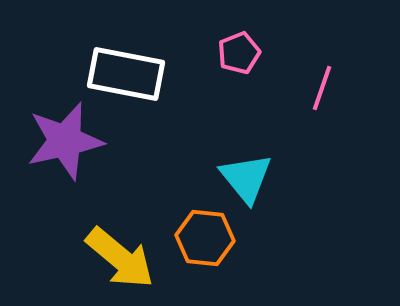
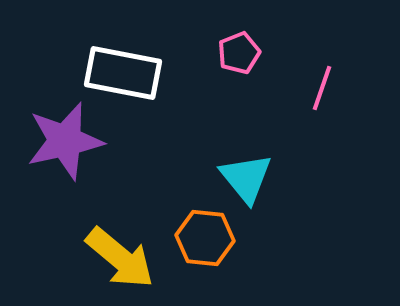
white rectangle: moved 3 px left, 1 px up
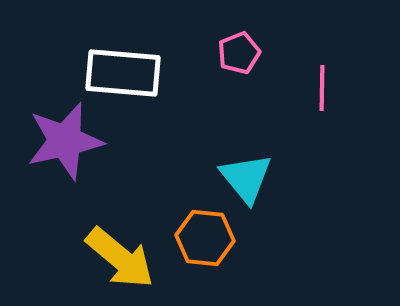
white rectangle: rotated 6 degrees counterclockwise
pink line: rotated 18 degrees counterclockwise
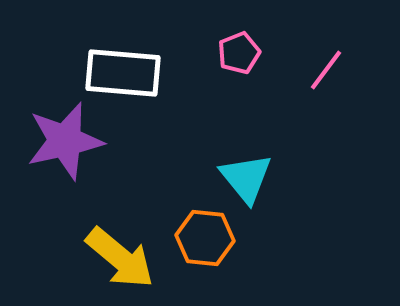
pink line: moved 4 px right, 18 px up; rotated 36 degrees clockwise
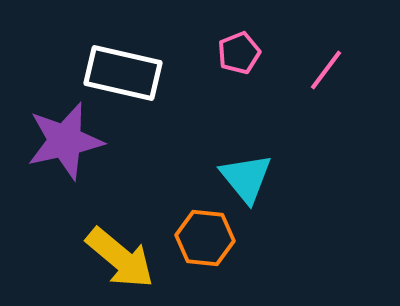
white rectangle: rotated 8 degrees clockwise
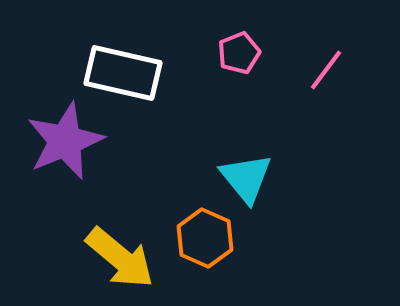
purple star: rotated 10 degrees counterclockwise
orange hexagon: rotated 18 degrees clockwise
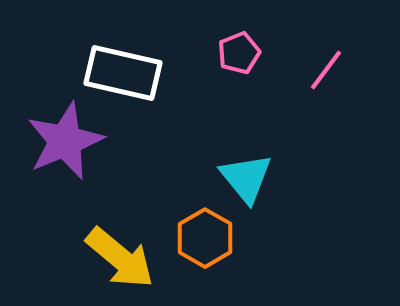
orange hexagon: rotated 6 degrees clockwise
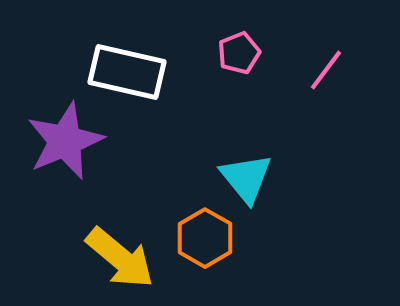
white rectangle: moved 4 px right, 1 px up
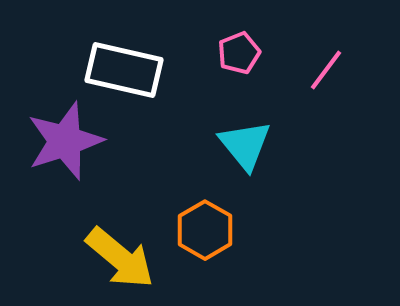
white rectangle: moved 3 px left, 2 px up
purple star: rotated 4 degrees clockwise
cyan triangle: moved 1 px left, 33 px up
orange hexagon: moved 8 px up
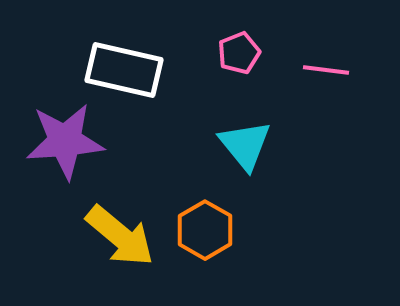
pink line: rotated 60 degrees clockwise
purple star: rotated 14 degrees clockwise
yellow arrow: moved 22 px up
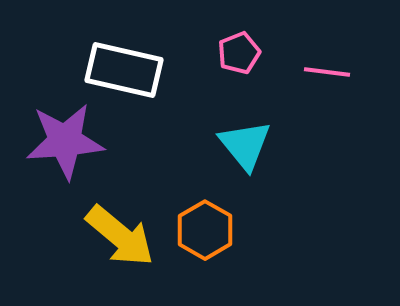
pink line: moved 1 px right, 2 px down
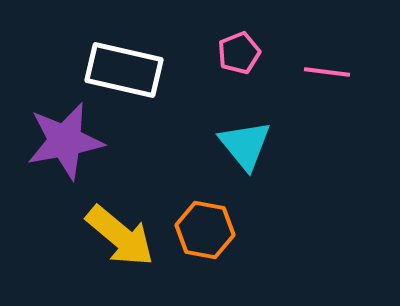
purple star: rotated 6 degrees counterclockwise
orange hexagon: rotated 20 degrees counterclockwise
